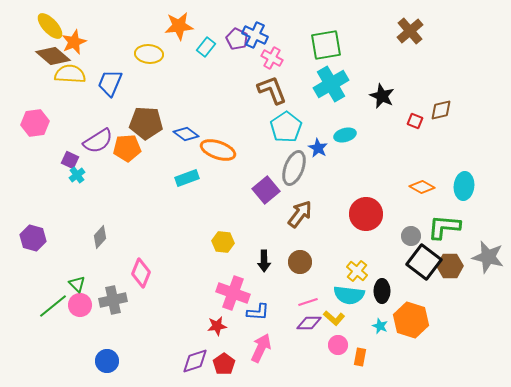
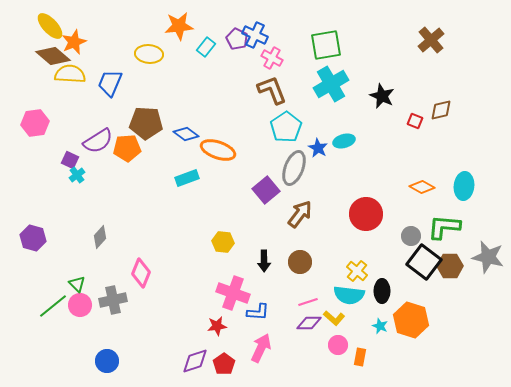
brown cross at (410, 31): moved 21 px right, 9 px down
cyan ellipse at (345, 135): moved 1 px left, 6 px down
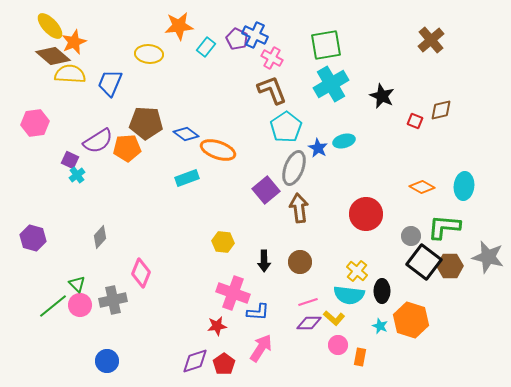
brown arrow at (300, 214): moved 1 px left, 6 px up; rotated 44 degrees counterclockwise
pink arrow at (261, 348): rotated 8 degrees clockwise
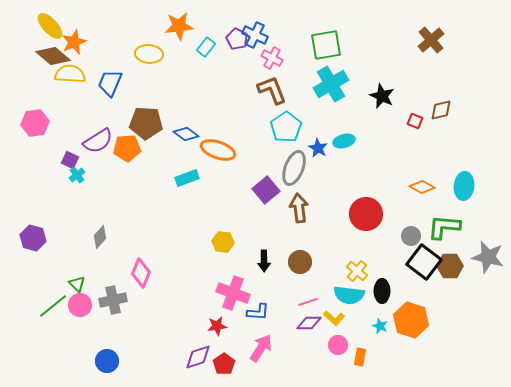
purple diamond at (195, 361): moved 3 px right, 4 px up
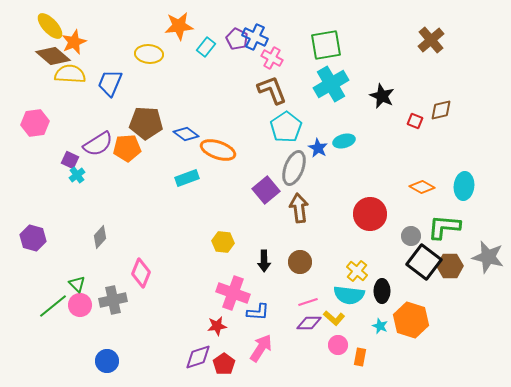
blue cross at (255, 35): moved 2 px down
purple semicircle at (98, 141): moved 3 px down
red circle at (366, 214): moved 4 px right
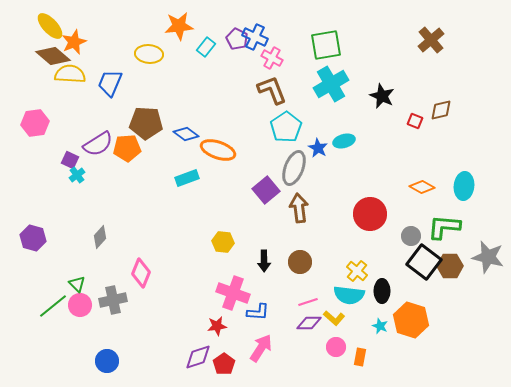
pink circle at (338, 345): moved 2 px left, 2 px down
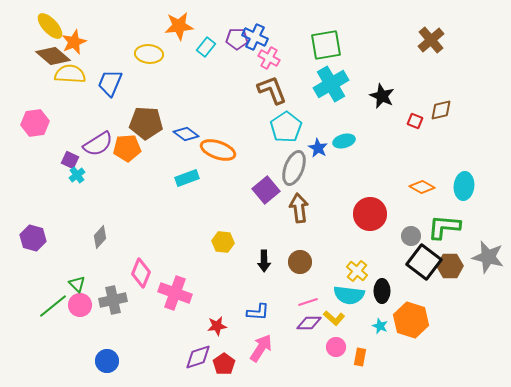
purple pentagon at (237, 39): rotated 25 degrees counterclockwise
pink cross at (272, 58): moved 3 px left
pink cross at (233, 293): moved 58 px left
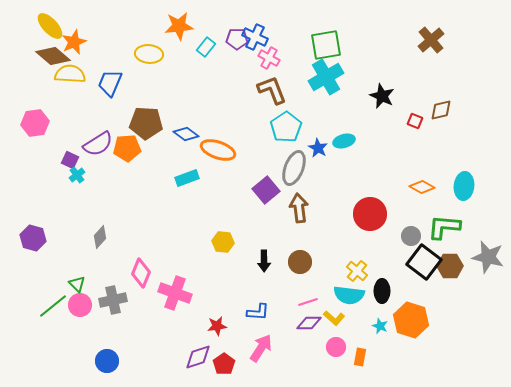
cyan cross at (331, 84): moved 5 px left, 7 px up
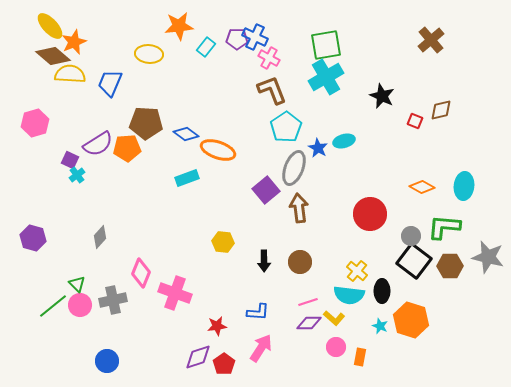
pink hexagon at (35, 123): rotated 8 degrees counterclockwise
black square at (424, 262): moved 10 px left, 1 px up
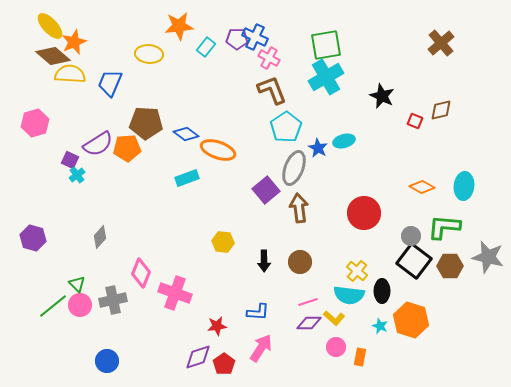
brown cross at (431, 40): moved 10 px right, 3 px down
red circle at (370, 214): moved 6 px left, 1 px up
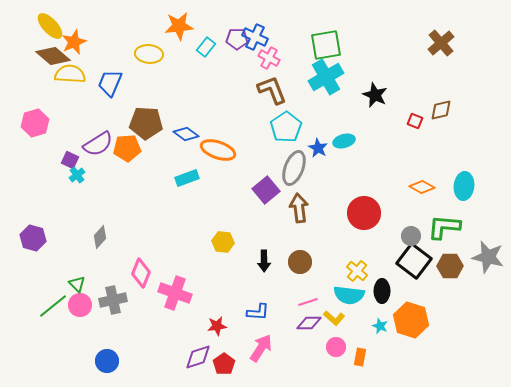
black star at (382, 96): moved 7 px left, 1 px up
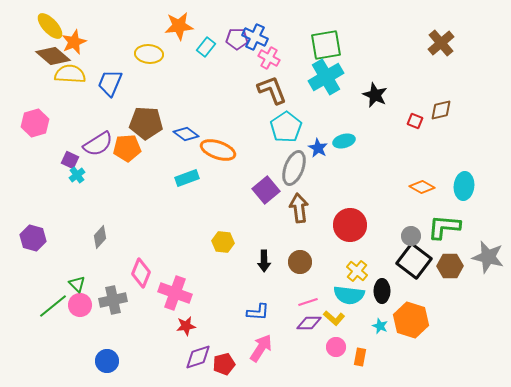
red circle at (364, 213): moved 14 px left, 12 px down
red star at (217, 326): moved 31 px left
red pentagon at (224, 364): rotated 20 degrees clockwise
